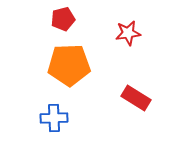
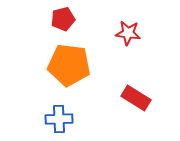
red star: rotated 15 degrees clockwise
orange pentagon: rotated 9 degrees clockwise
blue cross: moved 5 px right, 1 px down
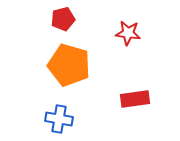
orange pentagon: rotated 9 degrees clockwise
red rectangle: moved 1 px left, 1 px down; rotated 40 degrees counterclockwise
blue cross: rotated 12 degrees clockwise
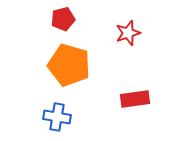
red star: rotated 25 degrees counterclockwise
blue cross: moved 2 px left, 2 px up
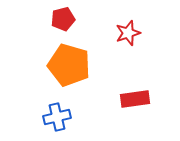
blue cross: rotated 24 degrees counterclockwise
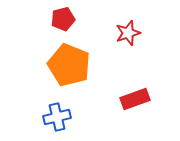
orange pentagon: rotated 6 degrees clockwise
red rectangle: rotated 12 degrees counterclockwise
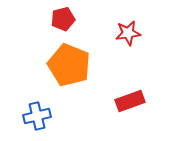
red star: rotated 10 degrees clockwise
red rectangle: moved 5 px left, 2 px down
blue cross: moved 20 px left, 1 px up
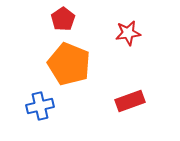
red pentagon: rotated 20 degrees counterclockwise
orange pentagon: moved 1 px up
blue cross: moved 3 px right, 10 px up
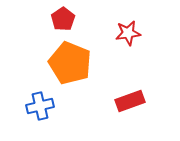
orange pentagon: moved 1 px right, 1 px up
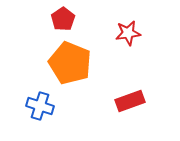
blue cross: rotated 32 degrees clockwise
